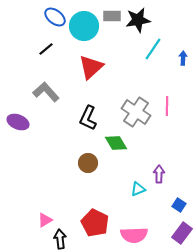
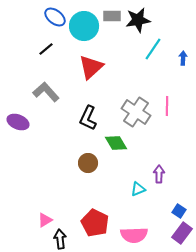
blue square: moved 6 px down
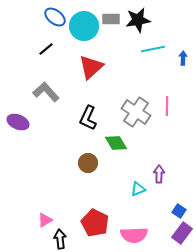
gray rectangle: moved 1 px left, 3 px down
cyan line: rotated 45 degrees clockwise
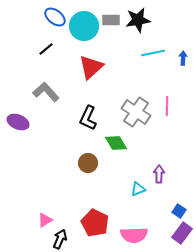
gray rectangle: moved 1 px down
cyan line: moved 4 px down
black arrow: rotated 30 degrees clockwise
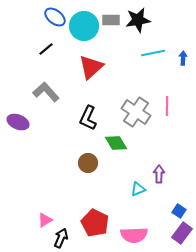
black arrow: moved 1 px right, 1 px up
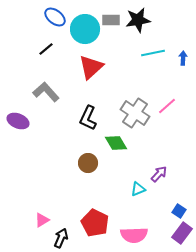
cyan circle: moved 1 px right, 3 px down
pink line: rotated 48 degrees clockwise
gray cross: moved 1 px left, 1 px down
purple ellipse: moved 1 px up
purple arrow: rotated 42 degrees clockwise
pink triangle: moved 3 px left
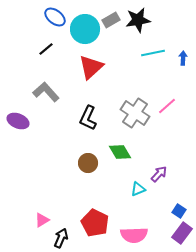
gray rectangle: rotated 30 degrees counterclockwise
green diamond: moved 4 px right, 9 px down
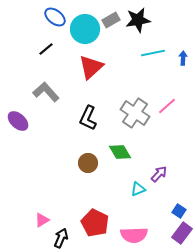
purple ellipse: rotated 20 degrees clockwise
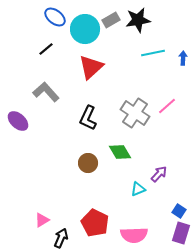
purple rectangle: moved 1 px left; rotated 20 degrees counterclockwise
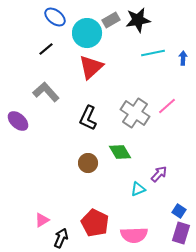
cyan circle: moved 2 px right, 4 px down
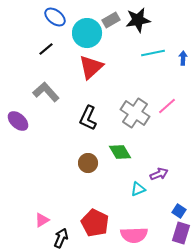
purple arrow: rotated 24 degrees clockwise
